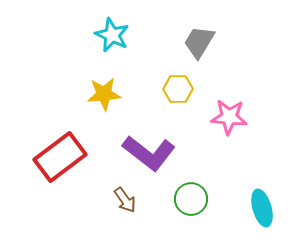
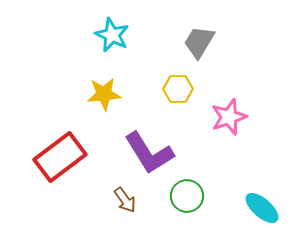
pink star: rotated 24 degrees counterclockwise
purple L-shape: rotated 20 degrees clockwise
green circle: moved 4 px left, 3 px up
cyan ellipse: rotated 33 degrees counterclockwise
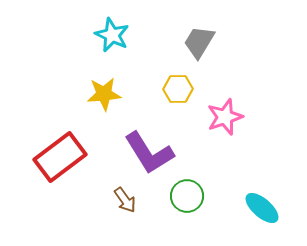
pink star: moved 4 px left
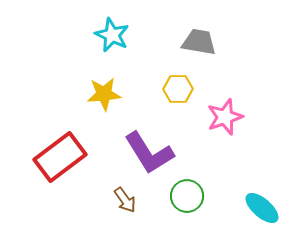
gray trapezoid: rotated 69 degrees clockwise
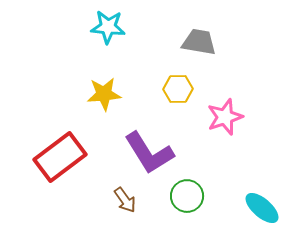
cyan star: moved 4 px left, 8 px up; rotated 20 degrees counterclockwise
